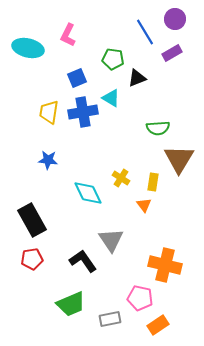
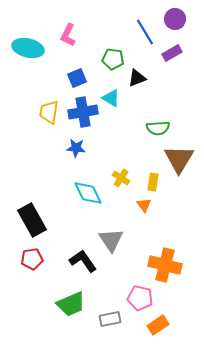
blue star: moved 28 px right, 12 px up
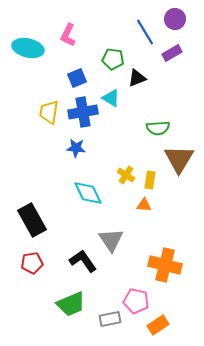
yellow cross: moved 5 px right, 3 px up
yellow rectangle: moved 3 px left, 2 px up
orange triangle: rotated 49 degrees counterclockwise
red pentagon: moved 4 px down
pink pentagon: moved 4 px left, 3 px down
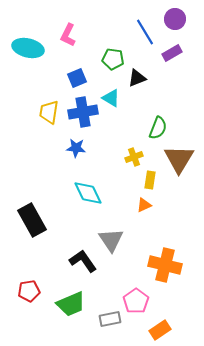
green semicircle: rotated 65 degrees counterclockwise
yellow cross: moved 8 px right, 18 px up; rotated 36 degrees clockwise
orange triangle: rotated 28 degrees counterclockwise
red pentagon: moved 3 px left, 28 px down
pink pentagon: rotated 25 degrees clockwise
orange rectangle: moved 2 px right, 5 px down
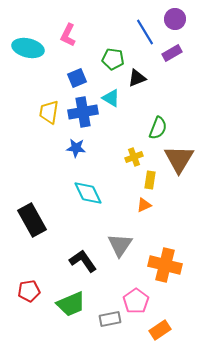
gray triangle: moved 9 px right, 5 px down; rotated 8 degrees clockwise
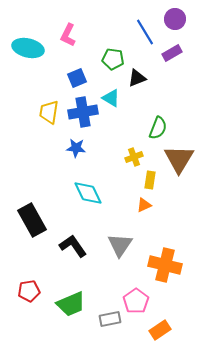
black L-shape: moved 10 px left, 15 px up
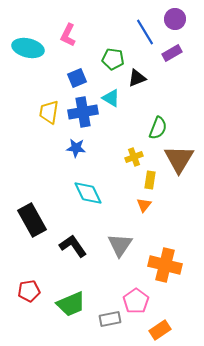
orange triangle: rotated 28 degrees counterclockwise
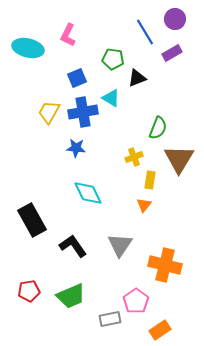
yellow trapezoid: rotated 20 degrees clockwise
green trapezoid: moved 8 px up
